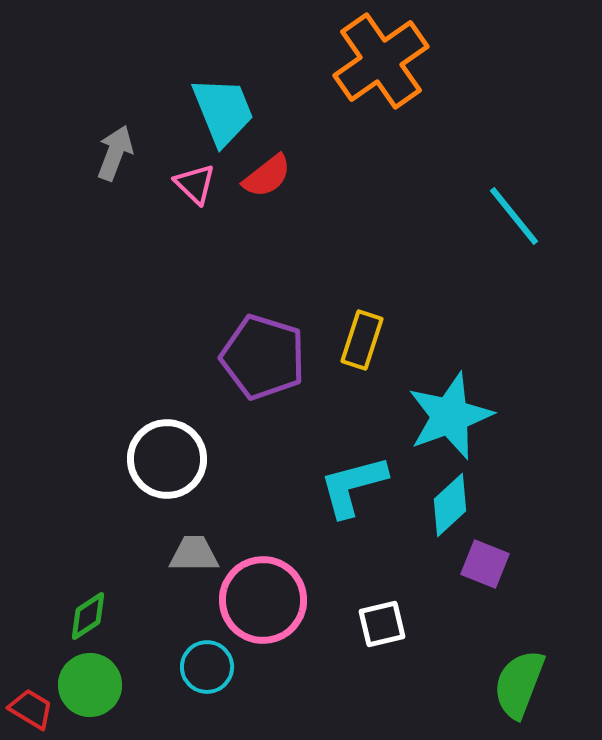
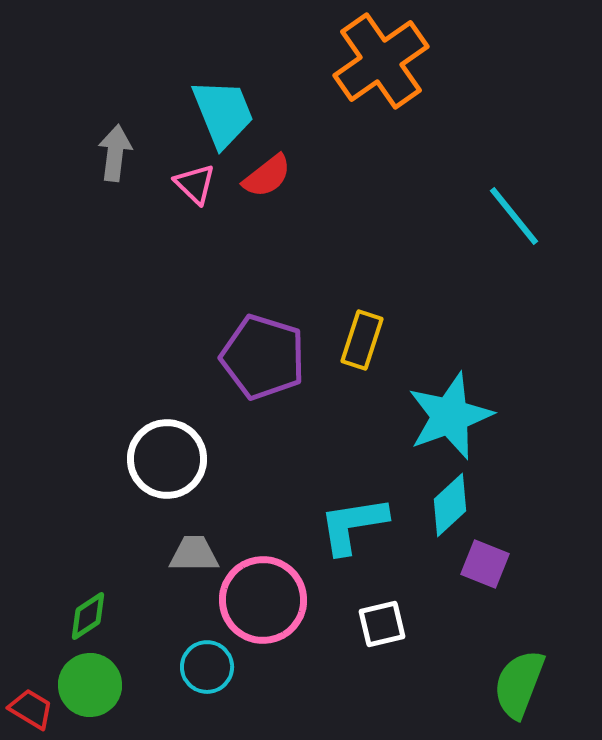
cyan trapezoid: moved 2 px down
gray arrow: rotated 14 degrees counterclockwise
cyan L-shape: moved 39 px down; rotated 6 degrees clockwise
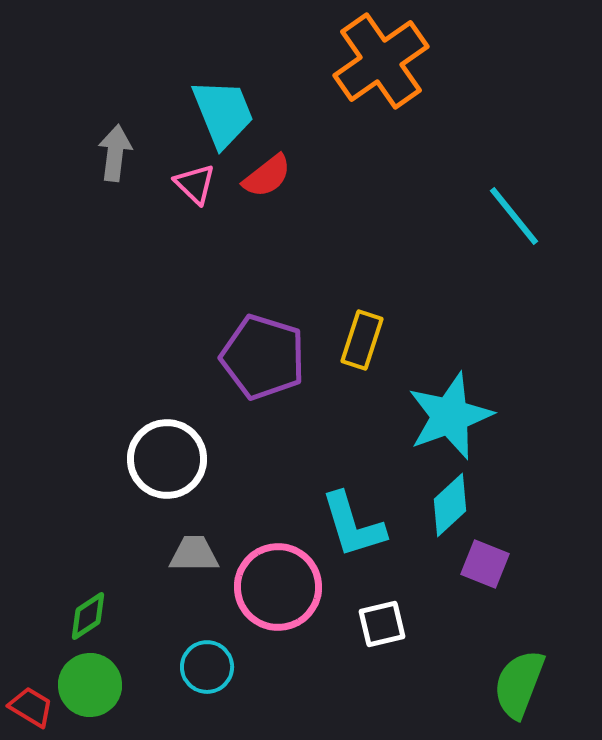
cyan L-shape: rotated 98 degrees counterclockwise
pink circle: moved 15 px right, 13 px up
red trapezoid: moved 2 px up
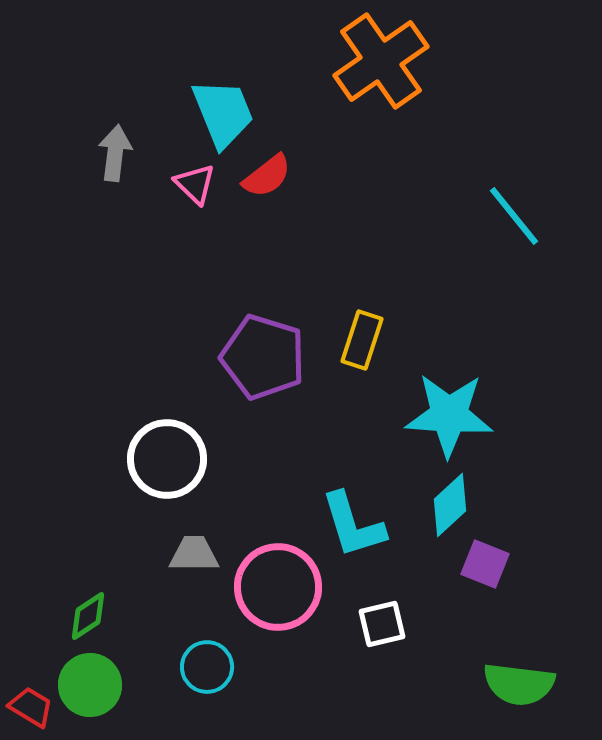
cyan star: moved 1 px left, 1 px up; rotated 24 degrees clockwise
green semicircle: rotated 104 degrees counterclockwise
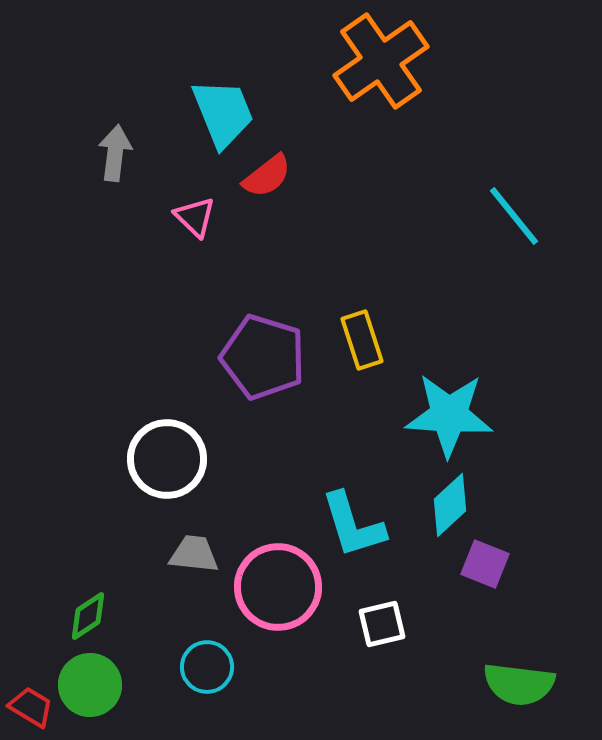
pink triangle: moved 33 px down
yellow rectangle: rotated 36 degrees counterclockwise
gray trapezoid: rotated 6 degrees clockwise
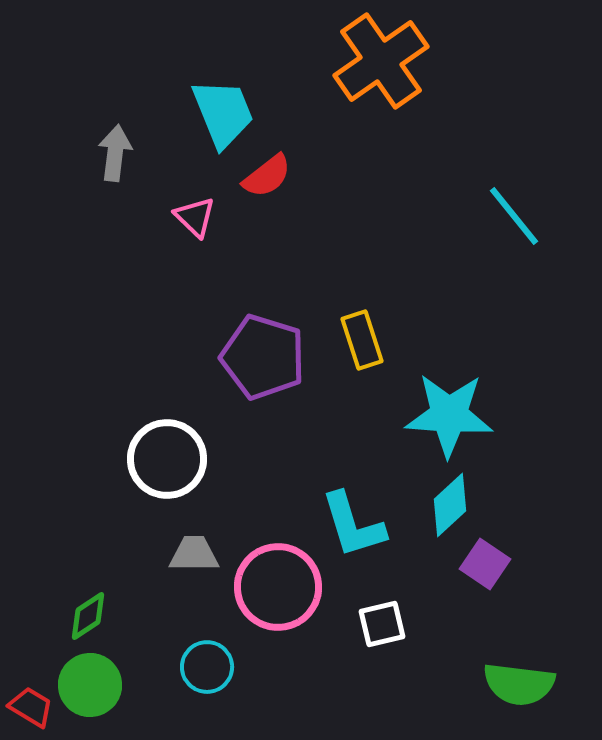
gray trapezoid: rotated 6 degrees counterclockwise
purple square: rotated 12 degrees clockwise
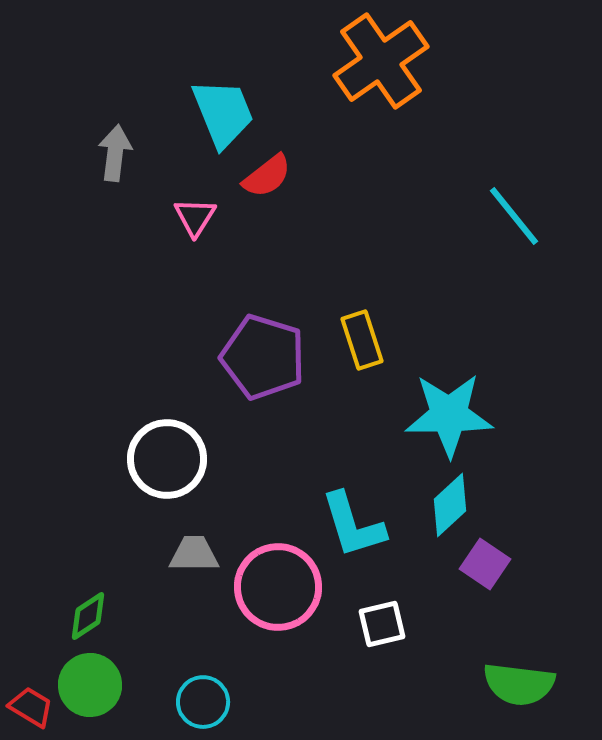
pink triangle: rotated 18 degrees clockwise
cyan star: rotated 4 degrees counterclockwise
cyan circle: moved 4 px left, 35 px down
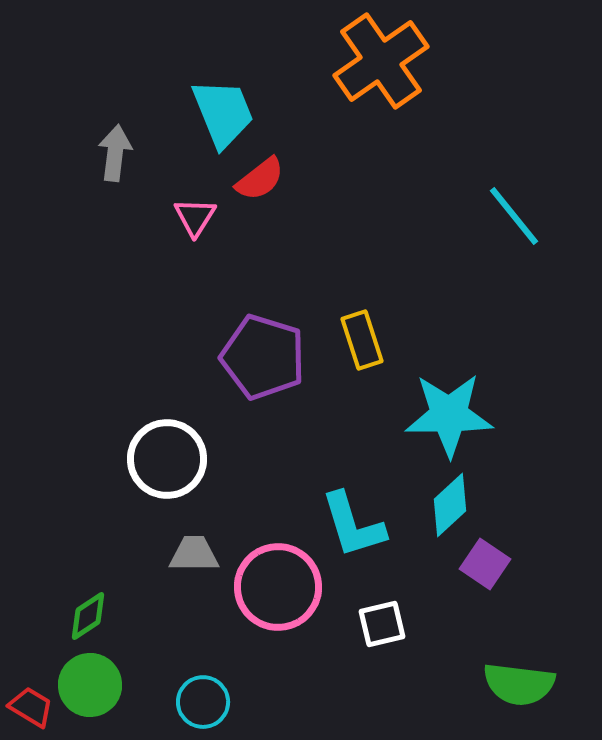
red semicircle: moved 7 px left, 3 px down
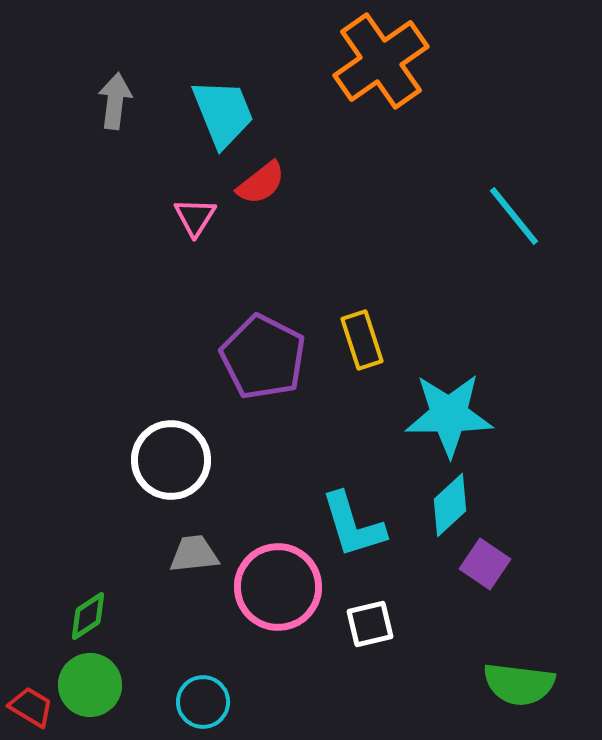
gray arrow: moved 52 px up
red semicircle: moved 1 px right, 4 px down
purple pentagon: rotated 10 degrees clockwise
white circle: moved 4 px right, 1 px down
gray trapezoid: rotated 6 degrees counterclockwise
white square: moved 12 px left
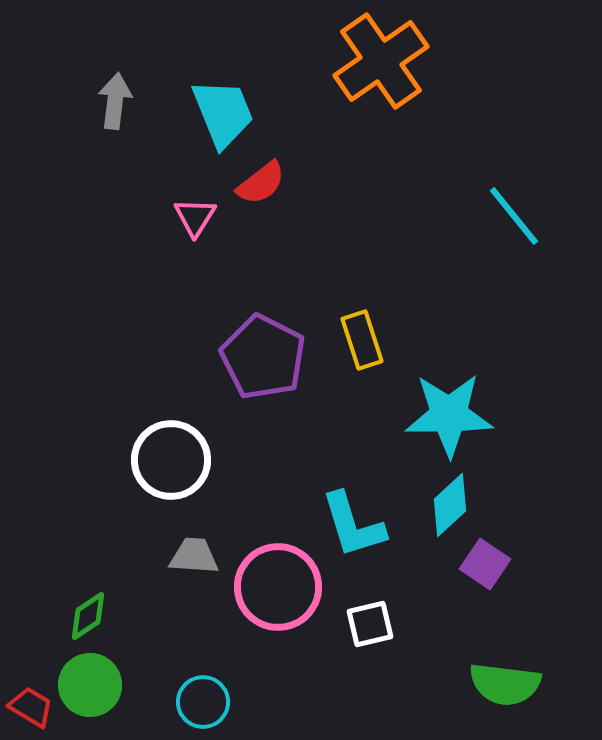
gray trapezoid: moved 2 px down; rotated 10 degrees clockwise
green semicircle: moved 14 px left
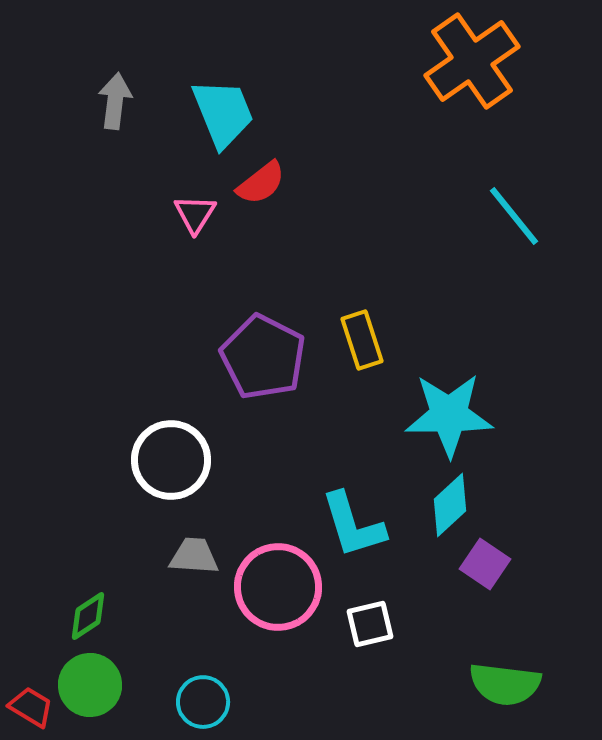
orange cross: moved 91 px right
pink triangle: moved 3 px up
